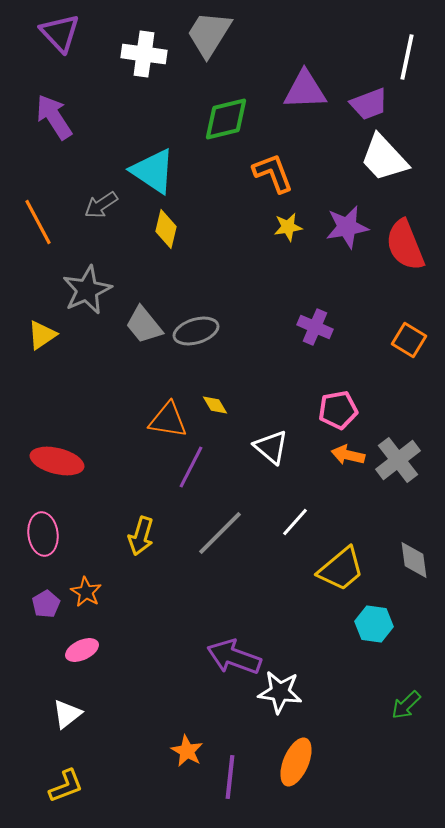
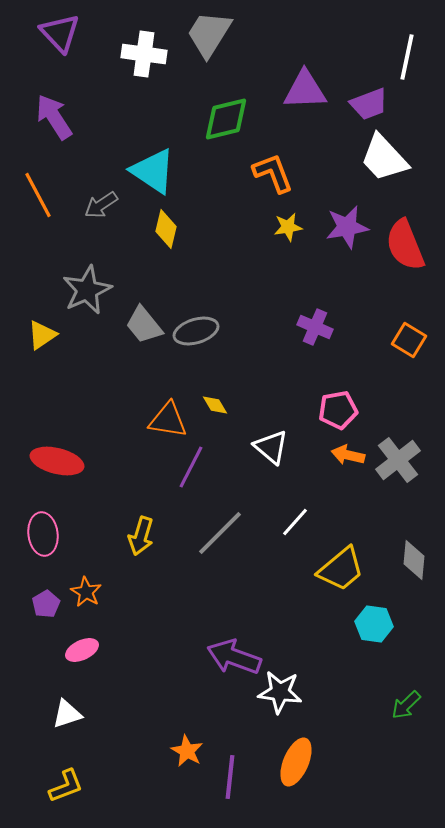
orange line at (38, 222): moved 27 px up
gray diamond at (414, 560): rotated 12 degrees clockwise
white triangle at (67, 714): rotated 20 degrees clockwise
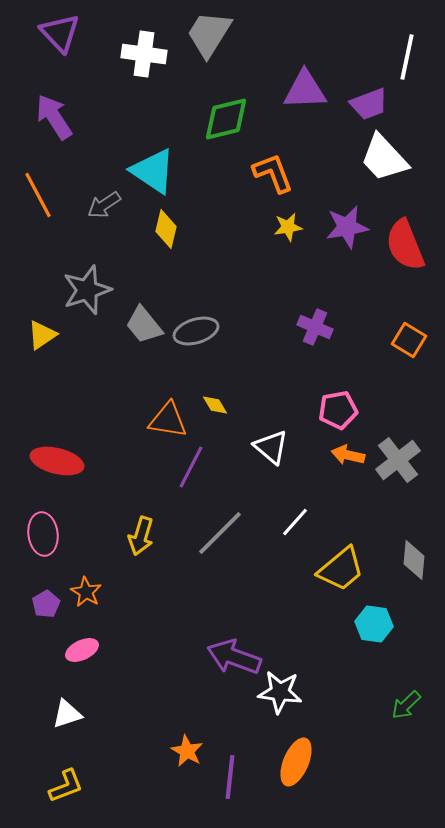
gray arrow at (101, 205): moved 3 px right
gray star at (87, 290): rotated 6 degrees clockwise
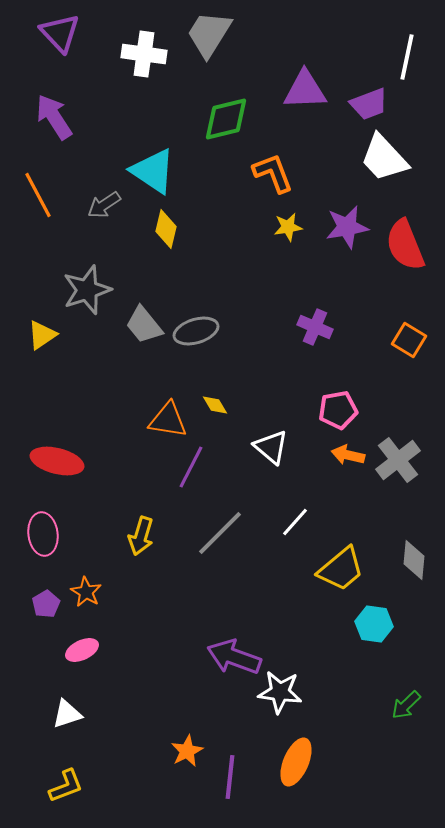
orange star at (187, 751): rotated 16 degrees clockwise
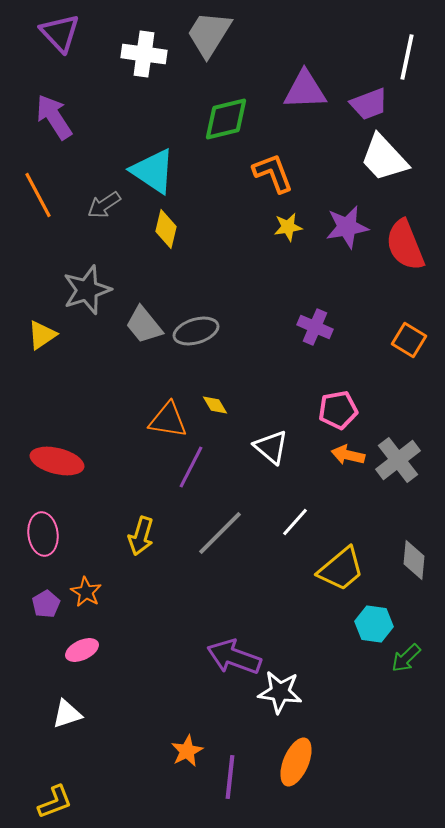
green arrow at (406, 705): moved 47 px up
yellow L-shape at (66, 786): moved 11 px left, 16 px down
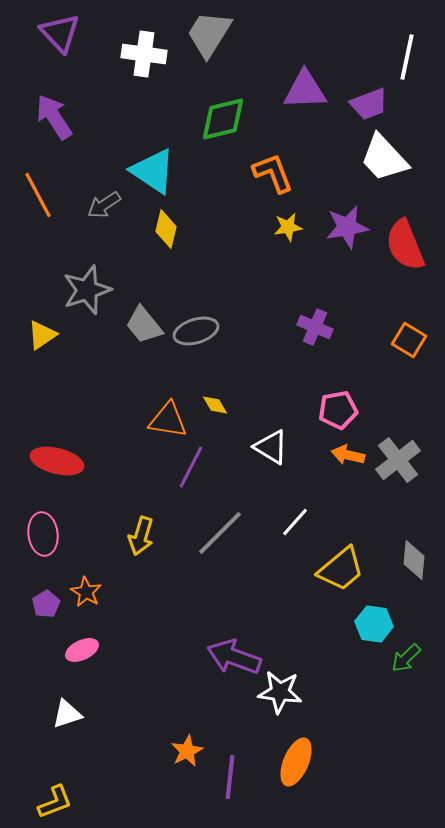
green diamond at (226, 119): moved 3 px left
white triangle at (271, 447): rotated 9 degrees counterclockwise
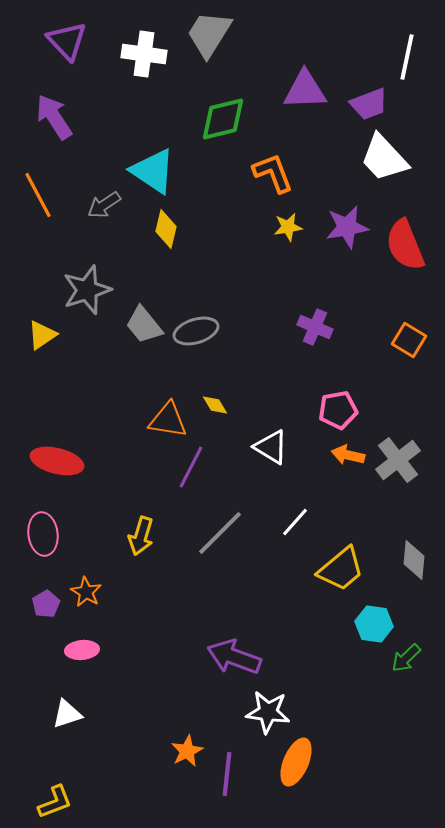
purple triangle at (60, 33): moved 7 px right, 8 px down
pink ellipse at (82, 650): rotated 20 degrees clockwise
white star at (280, 692): moved 12 px left, 20 px down
purple line at (230, 777): moved 3 px left, 3 px up
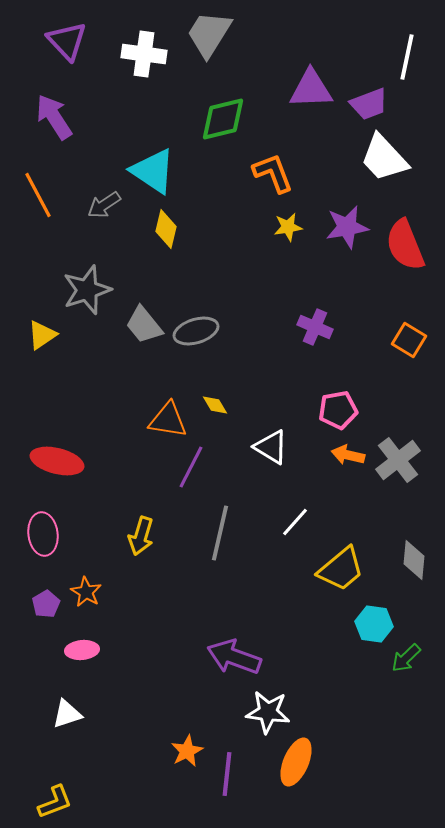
purple triangle at (305, 90): moved 6 px right, 1 px up
gray line at (220, 533): rotated 32 degrees counterclockwise
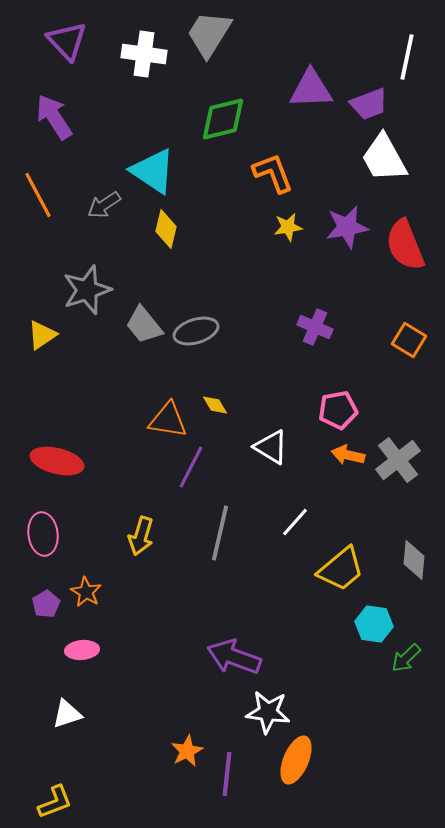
white trapezoid at (384, 158): rotated 14 degrees clockwise
orange ellipse at (296, 762): moved 2 px up
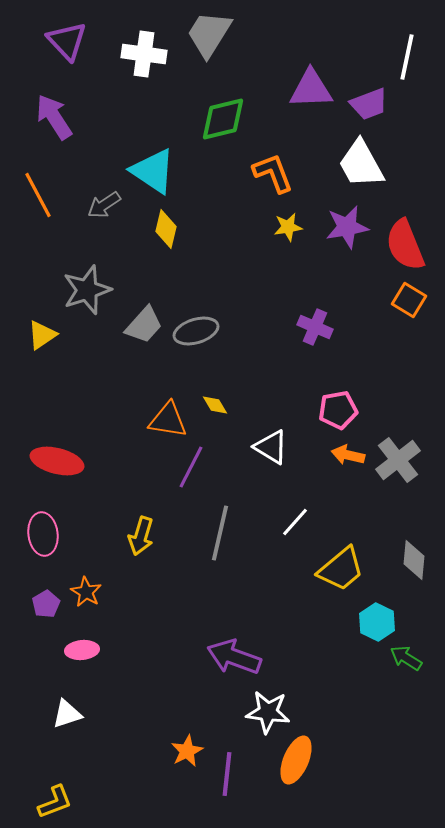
white trapezoid at (384, 158): moved 23 px left, 6 px down
gray trapezoid at (144, 325): rotated 99 degrees counterclockwise
orange square at (409, 340): moved 40 px up
cyan hexagon at (374, 624): moved 3 px right, 2 px up; rotated 18 degrees clockwise
green arrow at (406, 658): rotated 76 degrees clockwise
